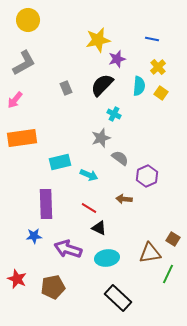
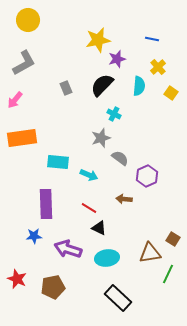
yellow square: moved 10 px right
cyan rectangle: moved 2 px left; rotated 20 degrees clockwise
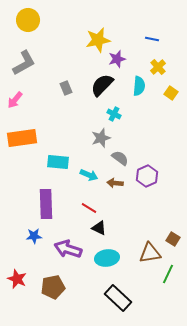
brown arrow: moved 9 px left, 16 px up
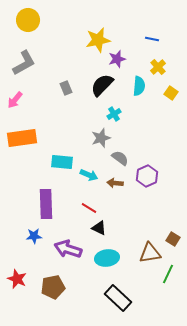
cyan cross: rotated 32 degrees clockwise
cyan rectangle: moved 4 px right
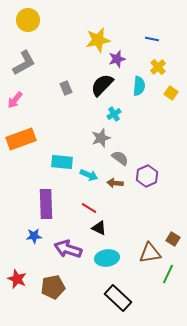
orange rectangle: moved 1 px left, 1 px down; rotated 12 degrees counterclockwise
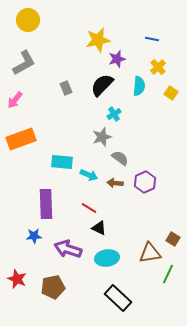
gray star: moved 1 px right, 1 px up
purple hexagon: moved 2 px left, 6 px down
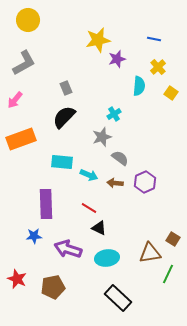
blue line: moved 2 px right
black semicircle: moved 38 px left, 32 px down
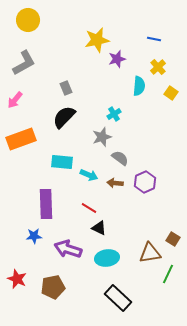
yellow star: moved 1 px left
